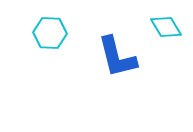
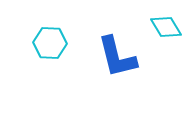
cyan hexagon: moved 10 px down
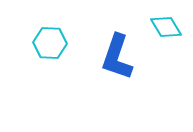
blue L-shape: rotated 33 degrees clockwise
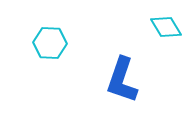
blue L-shape: moved 5 px right, 23 px down
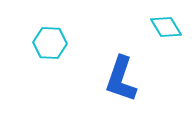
blue L-shape: moved 1 px left, 1 px up
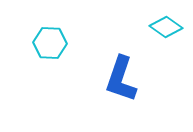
cyan diamond: rotated 24 degrees counterclockwise
